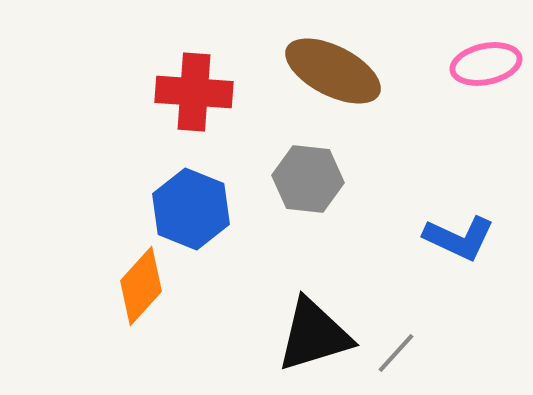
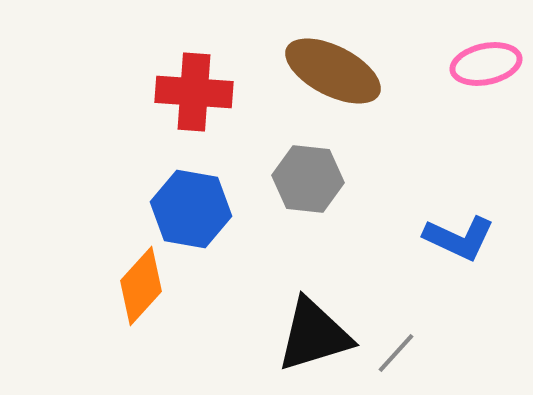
blue hexagon: rotated 12 degrees counterclockwise
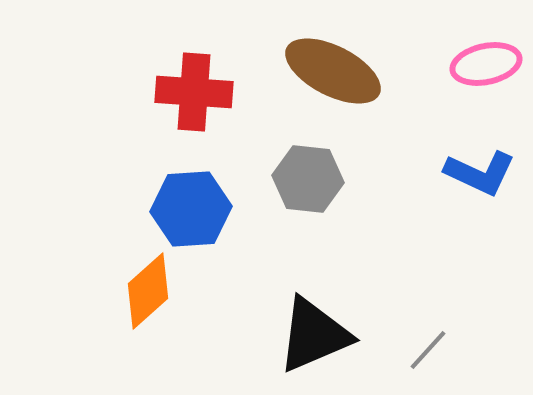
blue hexagon: rotated 14 degrees counterclockwise
blue L-shape: moved 21 px right, 65 px up
orange diamond: moved 7 px right, 5 px down; rotated 6 degrees clockwise
black triangle: rotated 6 degrees counterclockwise
gray line: moved 32 px right, 3 px up
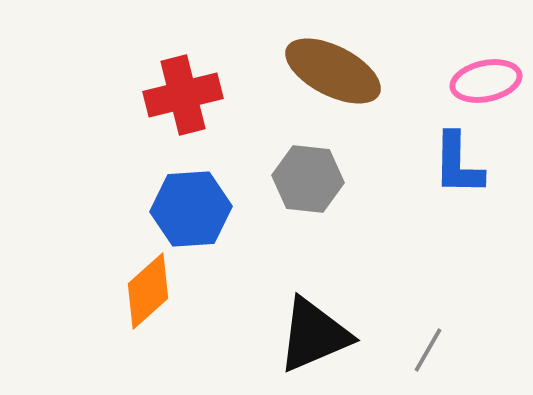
pink ellipse: moved 17 px down
red cross: moved 11 px left, 3 px down; rotated 18 degrees counterclockwise
blue L-shape: moved 22 px left, 9 px up; rotated 66 degrees clockwise
gray line: rotated 12 degrees counterclockwise
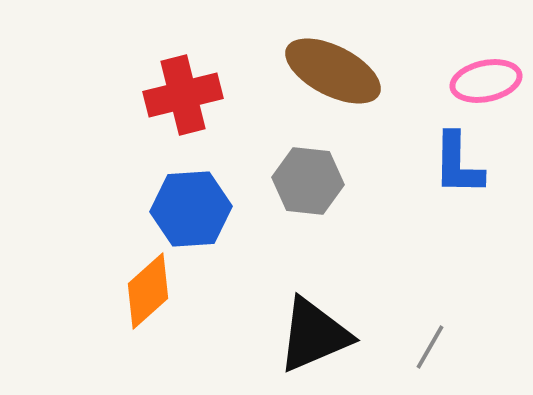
gray hexagon: moved 2 px down
gray line: moved 2 px right, 3 px up
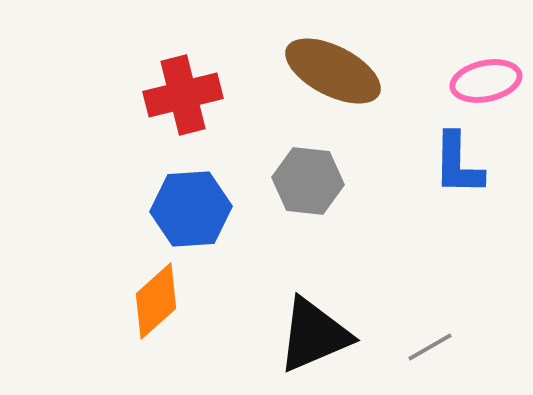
orange diamond: moved 8 px right, 10 px down
gray line: rotated 30 degrees clockwise
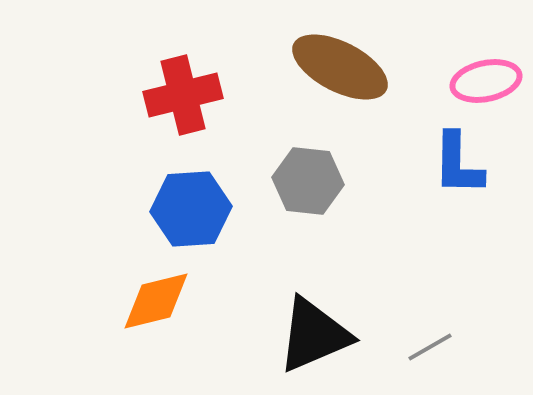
brown ellipse: moved 7 px right, 4 px up
orange diamond: rotated 28 degrees clockwise
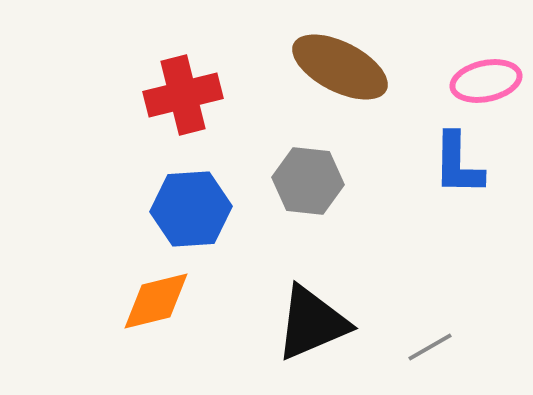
black triangle: moved 2 px left, 12 px up
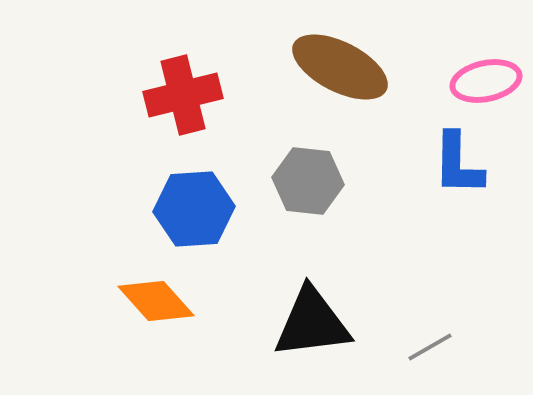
blue hexagon: moved 3 px right
orange diamond: rotated 62 degrees clockwise
black triangle: rotated 16 degrees clockwise
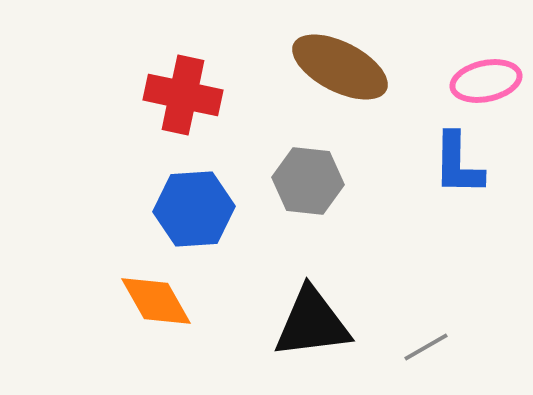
red cross: rotated 26 degrees clockwise
orange diamond: rotated 12 degrees clockwise
gray line: moved 4 px left
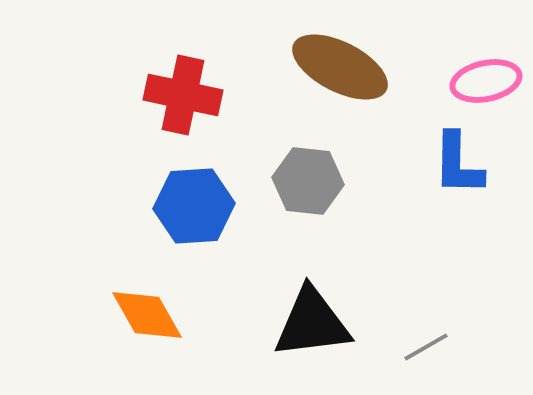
blue hexagon: moved 3 px up
orange diamond: moved 9 px left, 14 px down
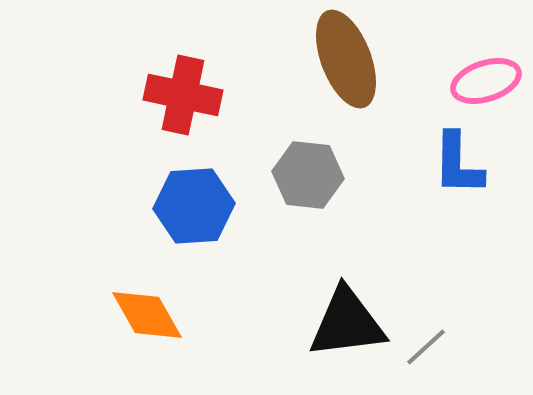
brown ellipse: moved 6 px right, 8 px up; rotated 42 degrees clockwise
pink ellipse: rotated 6 degrees counterclockwise
gray hexagon: moved 6 px up
black triangle: moved 35 px right
gray line: rotated 12 degrees counterclockwise
